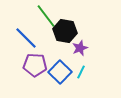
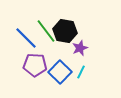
green line: moved 15 px down
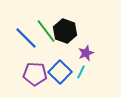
black hexagon: rotated 10 degrees clockwise
purple star: moved 6 px right, 5 px down
purple pentagon: moved 9 px down
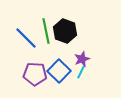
green line: rotated 25 degrees clockwise
purple star: moved 4 px left, 6 px down
blue square: moved 1 px left, 1 px up
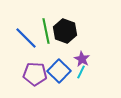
purple star: rotated 21 degrees counterclockwise
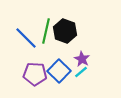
green line: rotated 25 degrees clockwise
cyan line: rotated 24 degrees clockwise
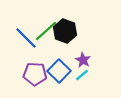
green line: rotated 35 degrees clockwise
purple star: moved 1 px right, 1 px down
cyan line: moved 1 px right, 3 px down
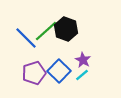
black hexagon: moved 1 px right, 2 px up
purple pentagon: moved 1 px left, 1 px up; rotated 20 degrees counterclockwise
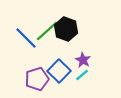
green line: moved 1 px right
purple pentagon: moved 3 px right, 6 px down
